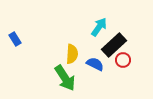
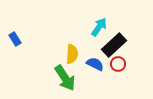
red circle: moved 5 px left, 4 px down
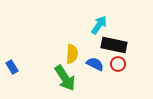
cyan arrow: moved 2 px up
blue rectangle: moved 3 px left, 28 px down
black rectangle: rotated 55 degrees clockwise
